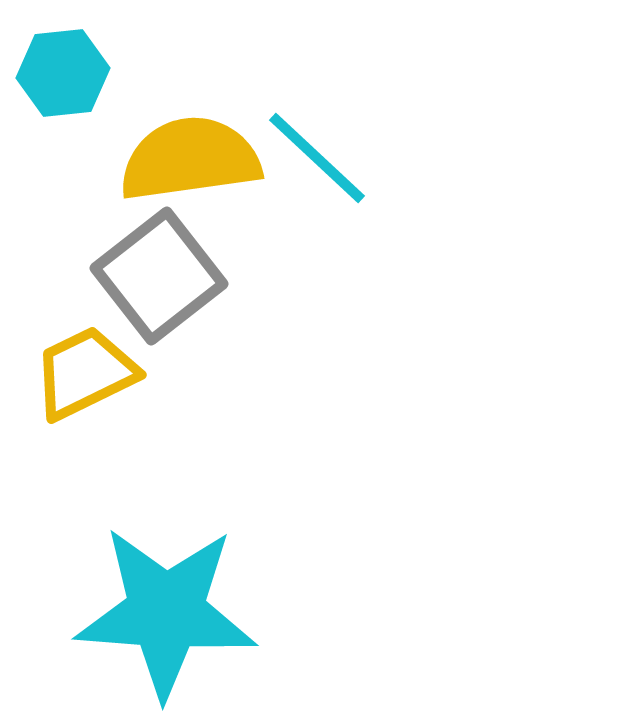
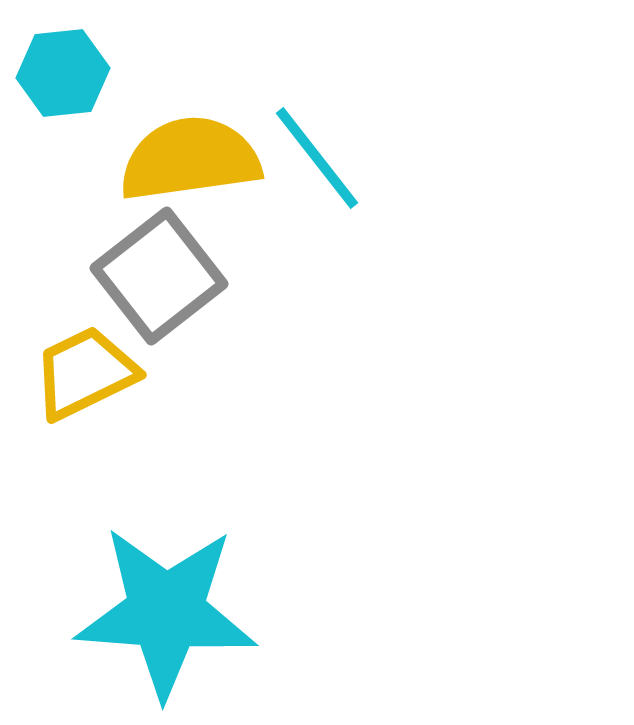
cyan line: rotated 9 degrees clockwise
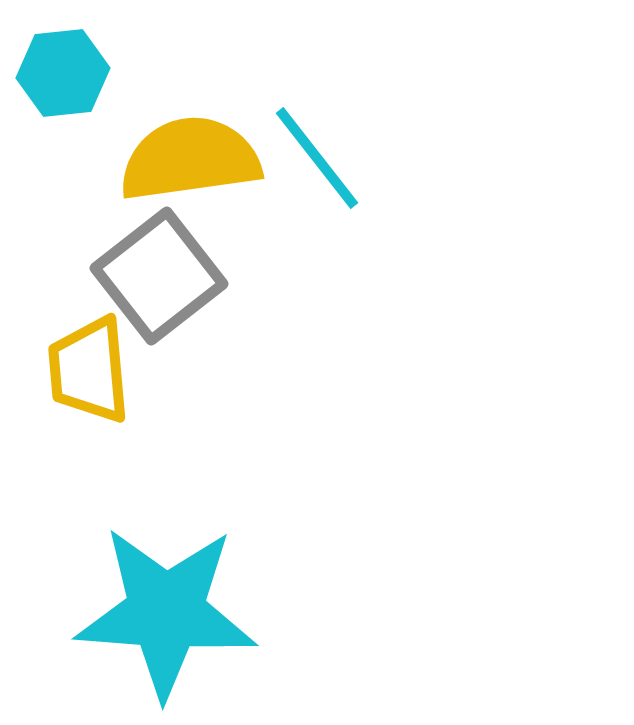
yellow trapezoid: moved 4 px right, 3 px up; rotated 69 degrees counterclockwise
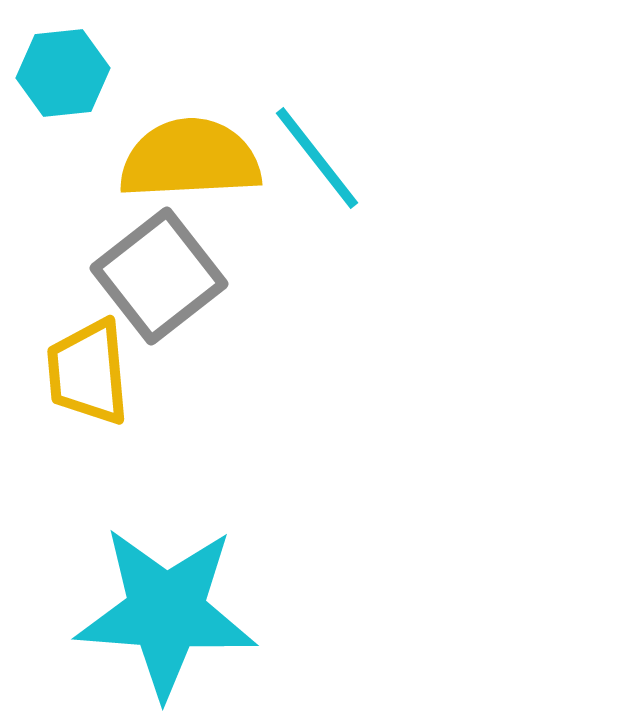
yellow semicircle: rotated 5 degrees clockwise
yellow trapezoid: moved 1 px left, 2 px down
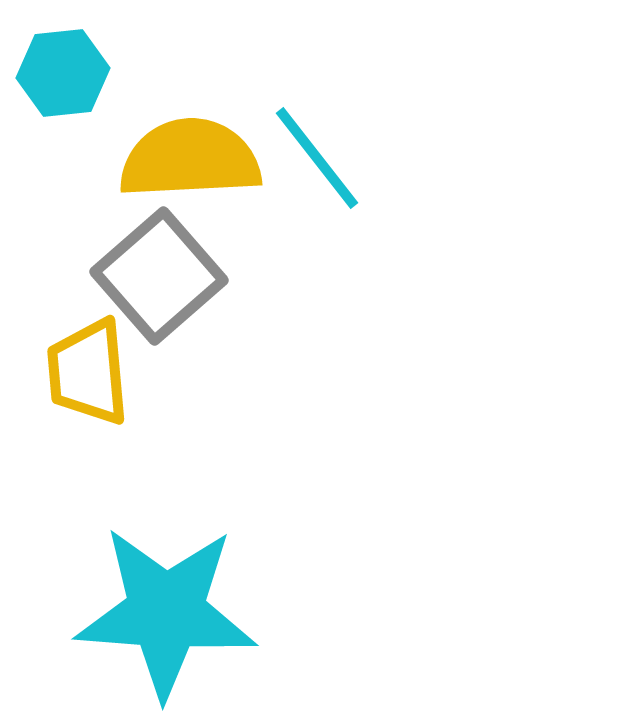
gray square: rotated 3 degrees counterclockwise
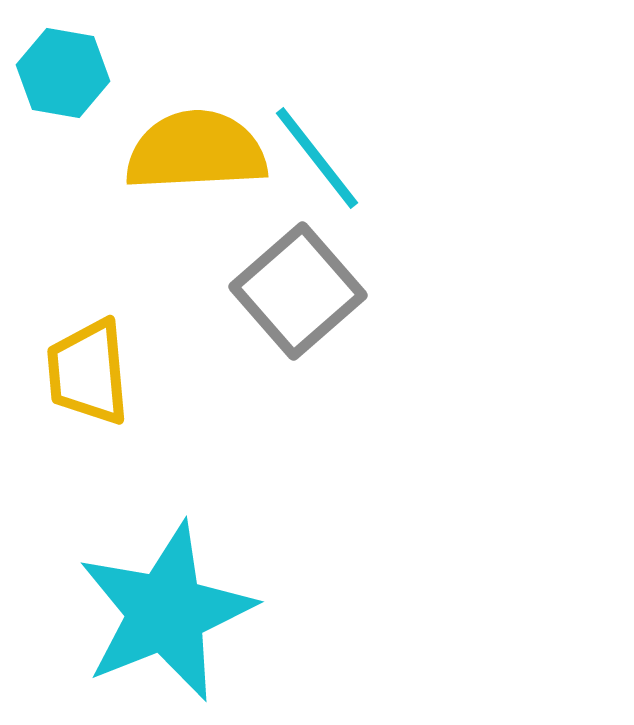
cyan hexagon: rotated 16 degrees clockwise
yellow semicircle: moved 6 px right, 8 px up
gray square: moved 139 px right, 15 px down
cyan star: rotated 26 degrees counterclockwise
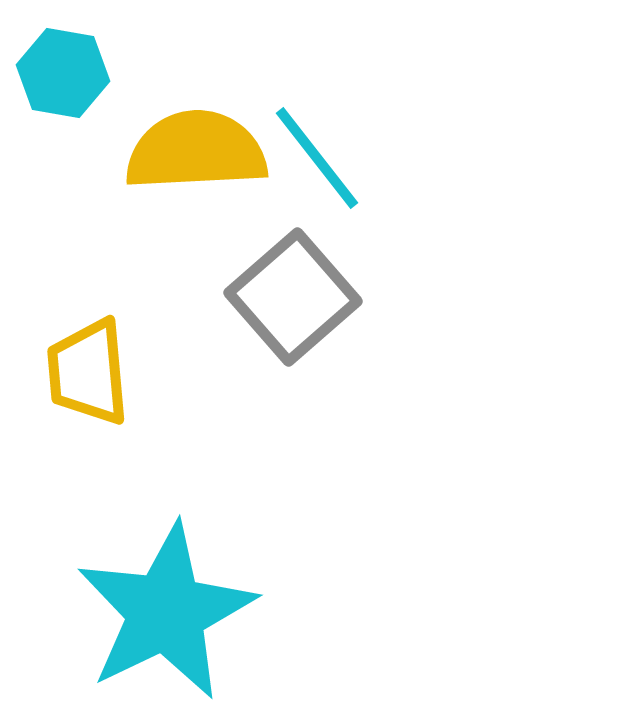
gray square: moved 5 px left, 6 px down
cyan star: rotated 4 degrees counterclockwise
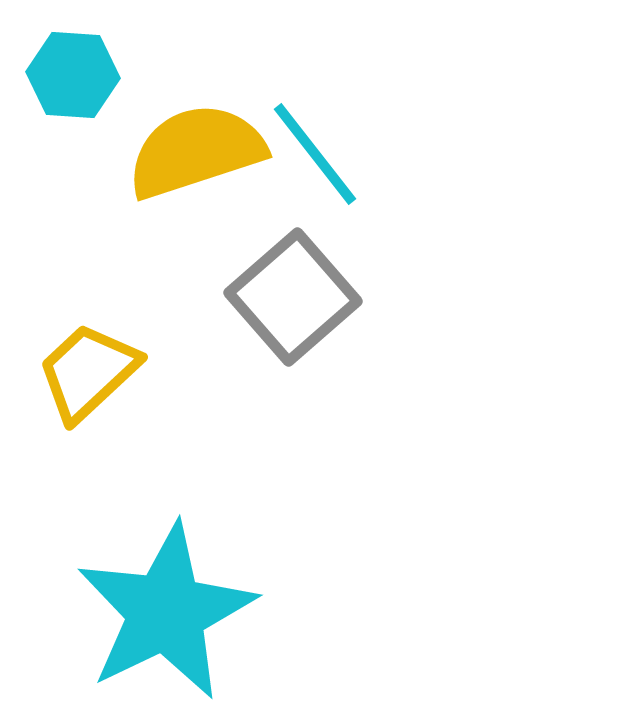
cyan hexagon: moved 10 px right, 2 px down; rotated 6 degrees counterclockwise
yellow semicircle: rotated 15 degrees counterclockwise
cyan line: moved 2 px left, 4 px up
yellow trapezoid: rotated 52 degrees clockwise
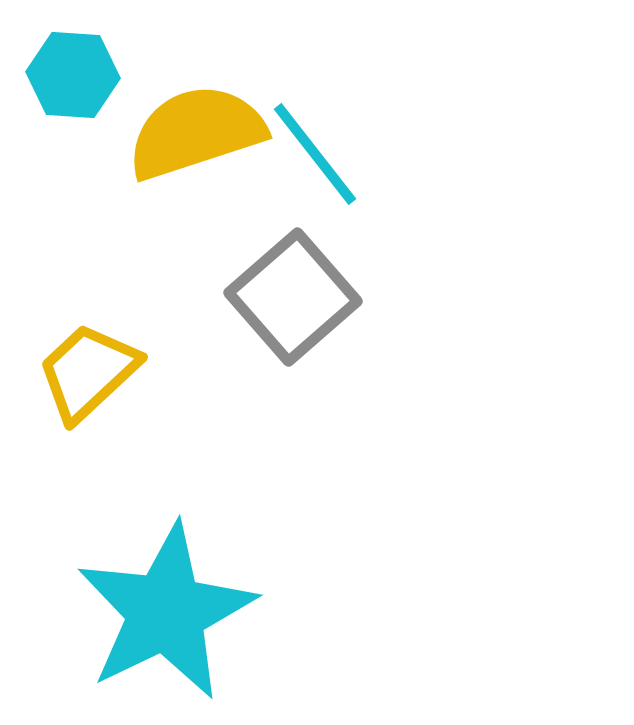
yellow semicircle: moved 19 px up
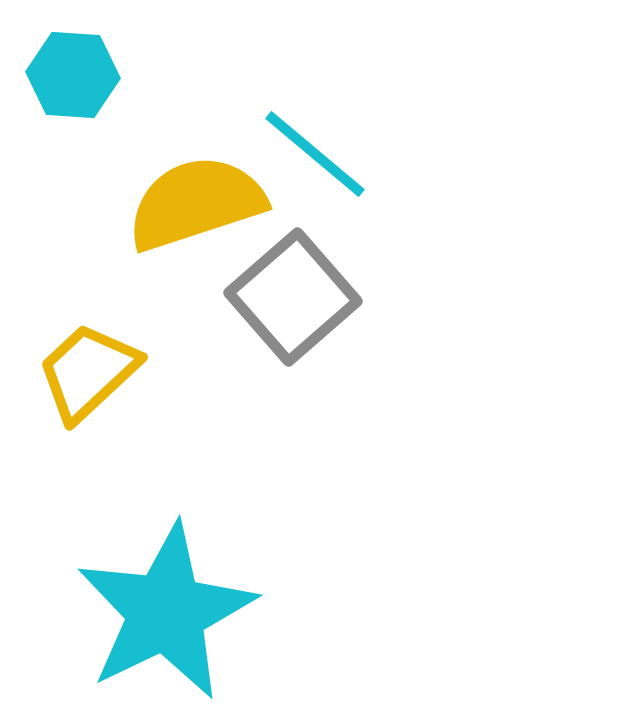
yellow semicircle: moved 71 px down
cyan line: rotated 12 degrees counterclockwise
